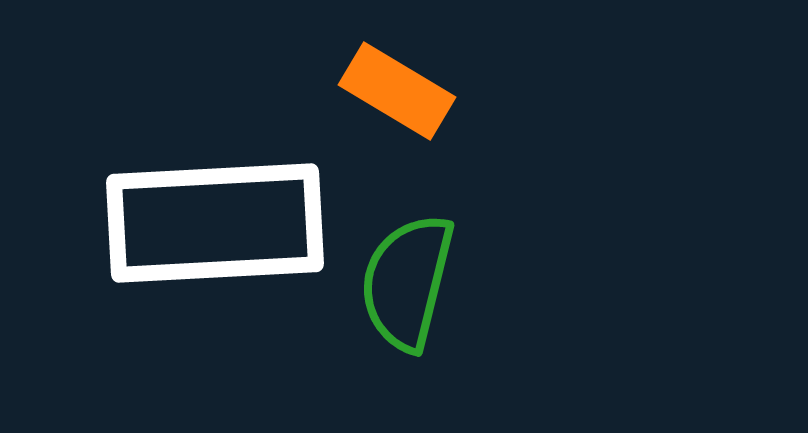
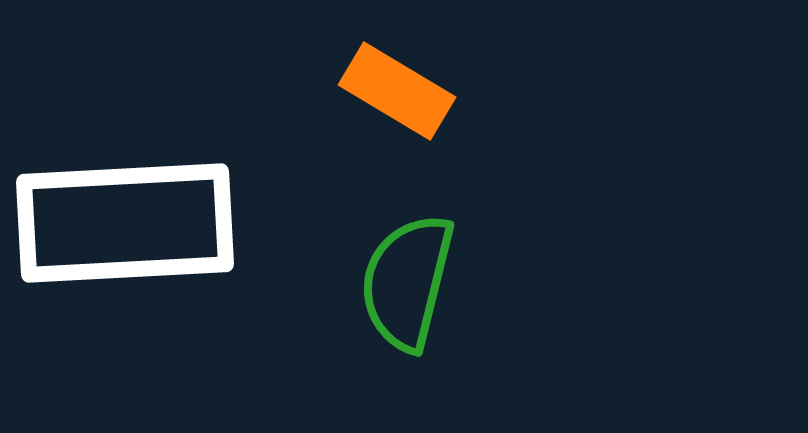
white rectangle: moved 90 px left
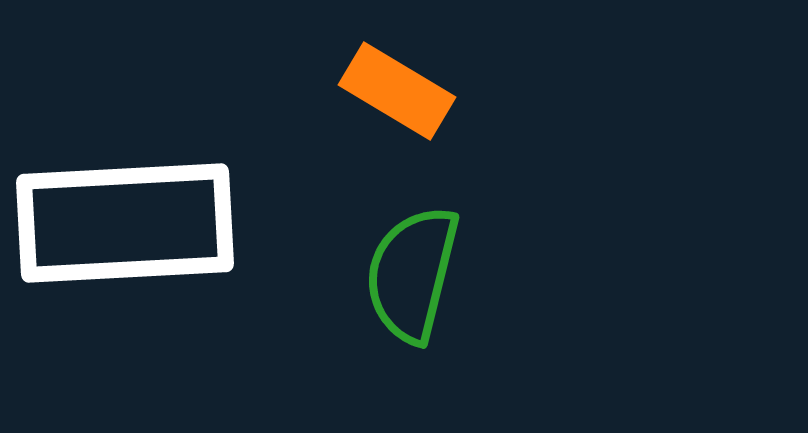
green semicircle: moved 5 px right, 8 px up
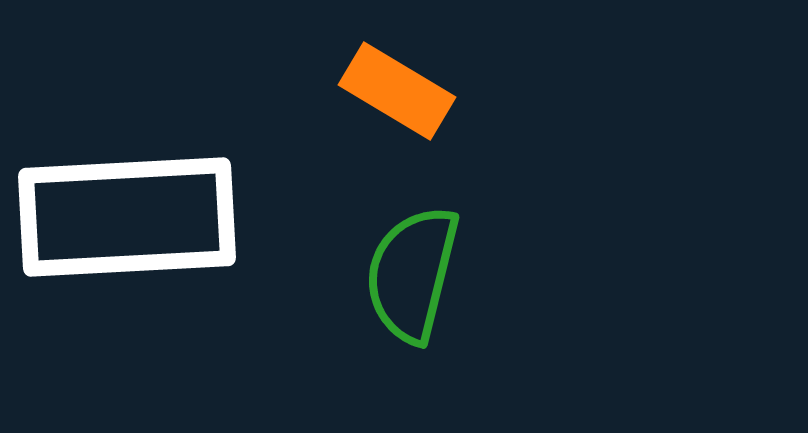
white rectangle: moved 2 px right, 6 px up
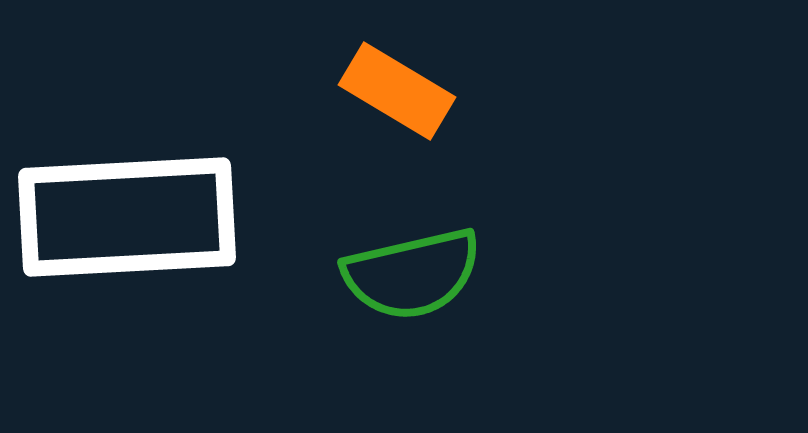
green semicircle: rotated 117 degrees counterclockwise
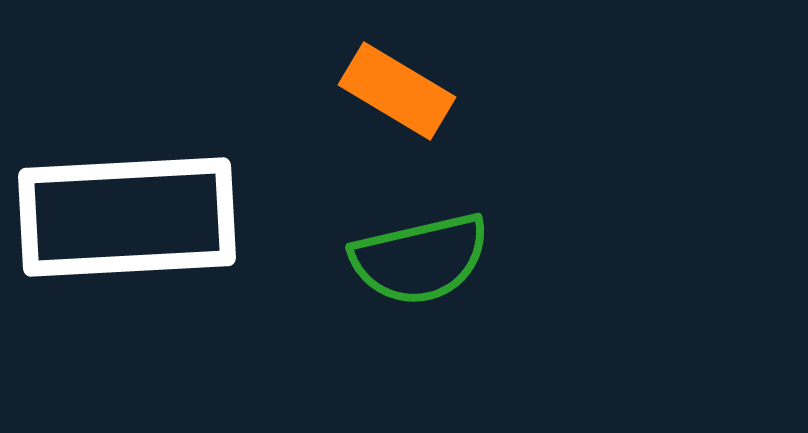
green semicircle: moved 8 px right, 15 px up
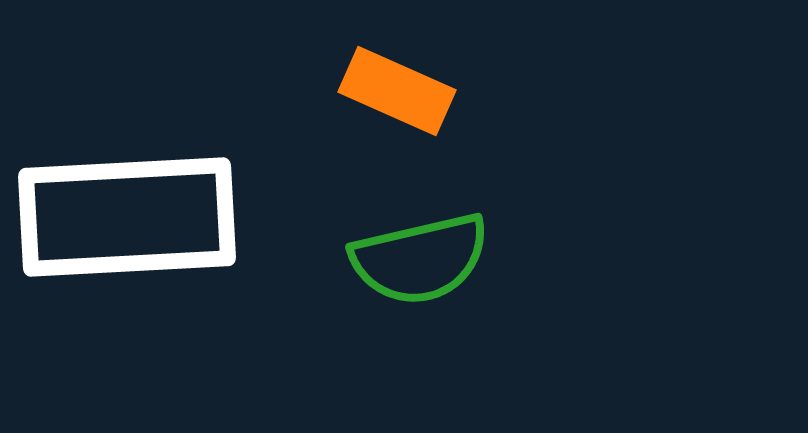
orange rectangle: rotated 7 degrees counterclockwise
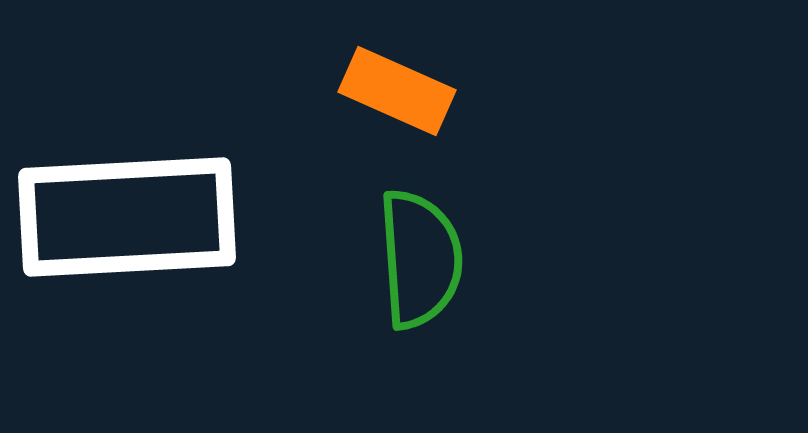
green semicircle: rotated 81 degrees counterclockwise
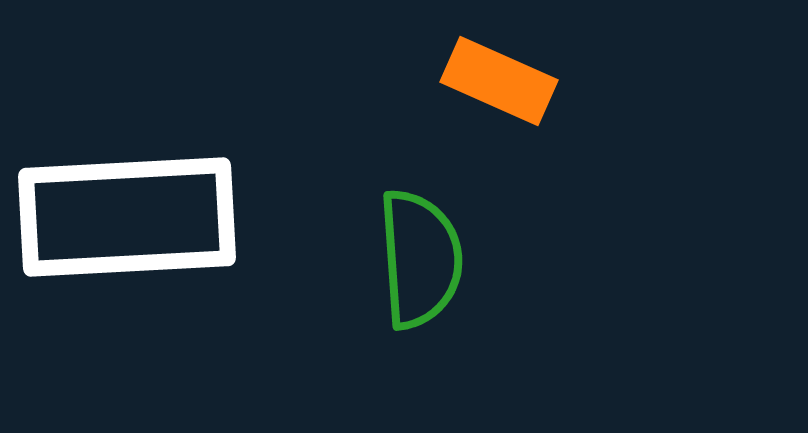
orange rectangle: moved 102 px right, 10 px up
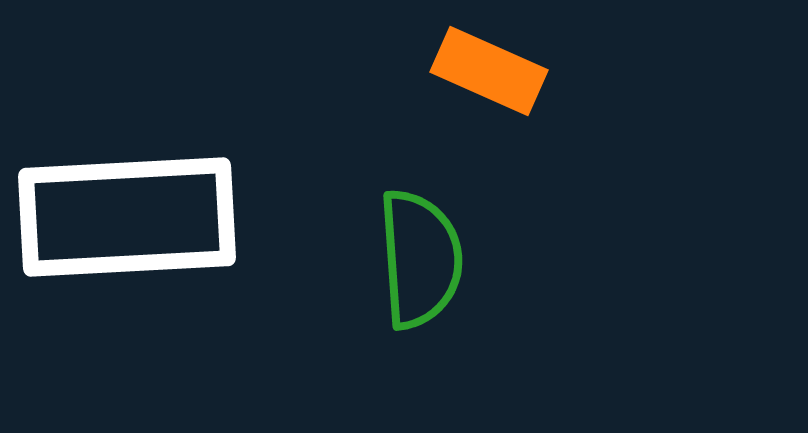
orange rectangle: moved 10 px left, 10 px up
